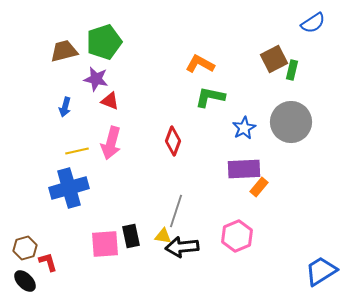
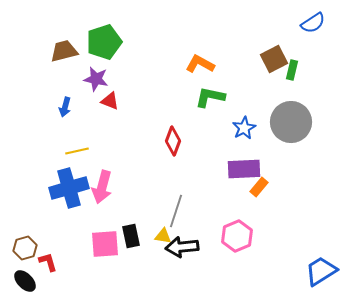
pink arrow: moved 9 px left, 44 px down
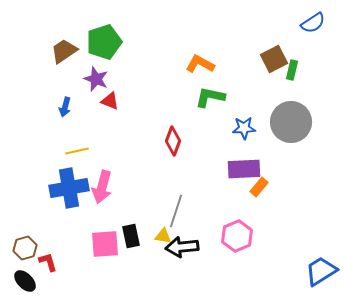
brown trapezoid: rotated 20 degrees counterclockwise
purple star: rotated 10 degrees clockwise
blue star: rotated 25 degrees clockwise
blue cross: rotated 6 degrees clockwise
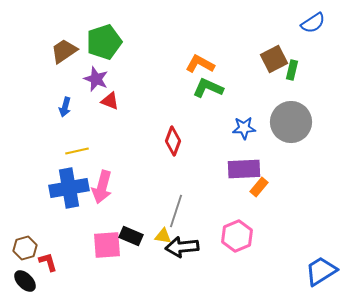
green L-shape: moved 2 px left, 9 px up; rotated 12 degrees clockwise
black rectangle: rotated 55 degrees counterclockwise
pink square: moved 2 px right, 1 px down
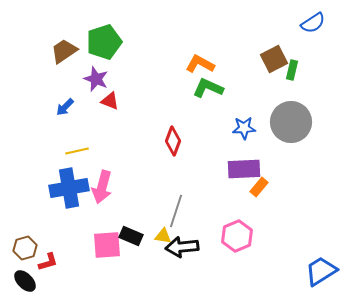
blue arrow: rotated 30 degrees clockwise
red L-shape: rotated 90 degrees clockwise
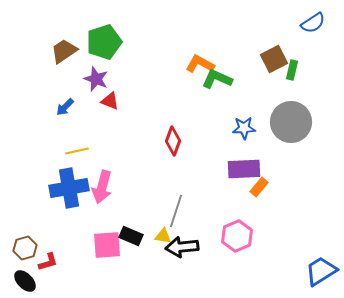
green L-shape: moved 9 px right, 9 px up
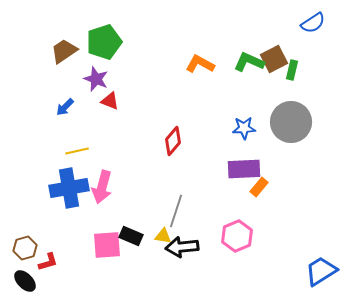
green L-shape: moved 32 px right, 17 px up
red diamond: rotated 20 degrees clockwise
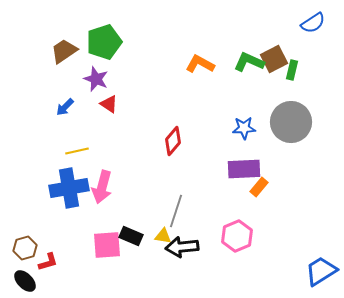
red triangle: moved 1 px left, 3 px down; rotated 12 degrees clockwise
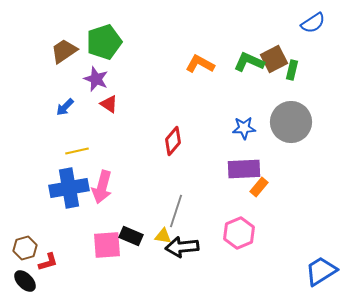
pink hexagon: moved 2 px right, 3 px up
